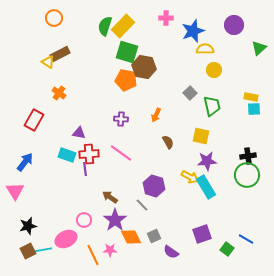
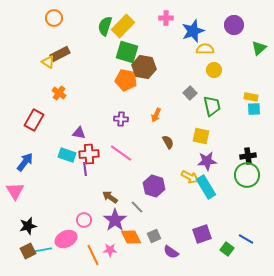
gray line at (142, 205): moved 5 px left, 2 px down
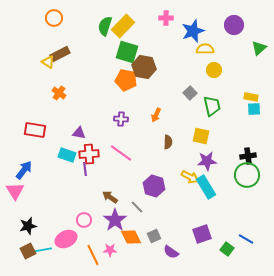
red rectangle at (34, 120): moved 1 px right, 10 px down; rotated 70 degrees clockwise
brown semicircle at (168, 142): rotated 32 degrees clockwise
blue arrow at (25, 162): moved 1 px left, 8 px down
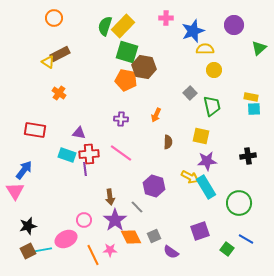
green circle at (247, 175): moved 8 px left, 28 px down
brown arrow at (110, 197): rotated 133 degrees counterclockwise
purple square at (202, 234): moved 2 px left, 3 px up
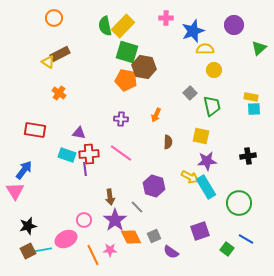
green semicircle at (105, 26): rotated 30 degrees counterclockwise
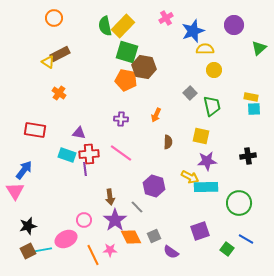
pink cross at (166, 18): rotated 32 degrees counterclockwise
cyan rectangle at (206, 187): rotated 60 degrees counterclockwise
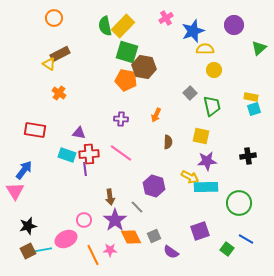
yellow triangle at (48, 62): moved 1 px right, 2 px down
cyan square at (254, 109): rotated 16 degrees counterclockwise
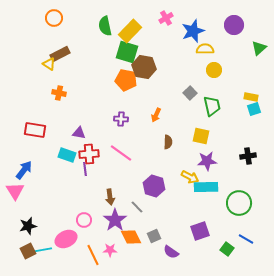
yellow rectangle at (123, 26): moved 7 px right, 5 px down
orange cross at (59, 93): rotated 24 degrees counterclockwise
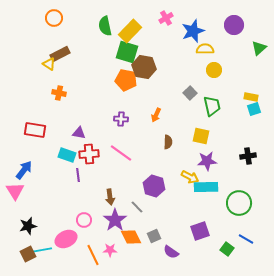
purple line at (85, 169): moved 7 px left, 6 px down
brown square at (28, 251): moved 3 px down
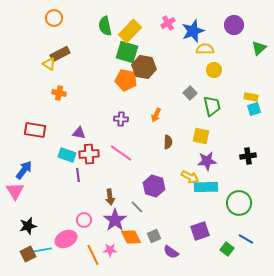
pink cross at (166, 18): moved 2 px right, 5 px down
